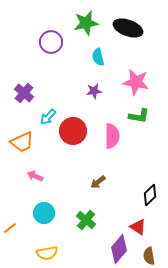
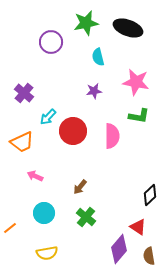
brown arrow: moved 18 px left, 5 px down; rotated 14 degrees counterclockwise
green cross: moved 3 px up
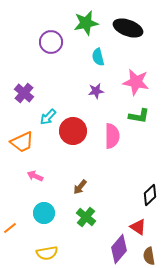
purple star: moved 2 px right
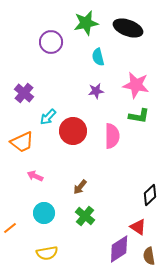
pink star: moved 3 px down
green cross: moved 1 px left, 1 px up
purple diamond: rotated 16 degrees clockwise
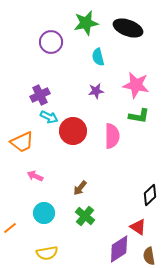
purple cross: moved 16 px right, 2 px down; rotated 24 degrees clockwise
cyan arrow: moved 1 px right; rotated 108 degrees counterclockwise
brown arrow: moved 1 px down
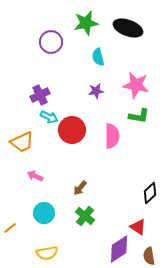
red circle: moved 1 px left, 1 px up
black diamond: moved 2 px up
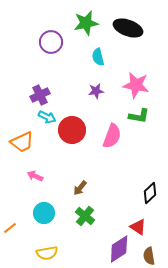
cyan arrow: moved 2 px left
pink semicircle: rotated 20 degrees clockwise
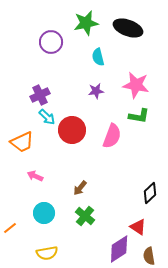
cyan arrow: rotated 18 degrees clockwise
